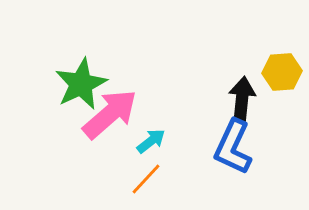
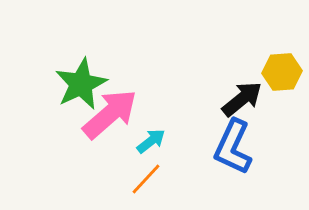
black arrow: rotated 45 degrees clockwise
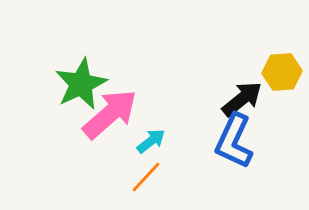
blue L-shape: moved 1 px right, 6 px up
orange line: moved 2 px up
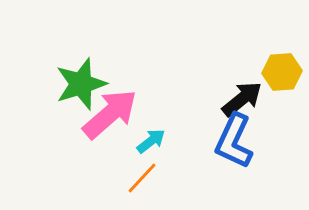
green star: rotated 8 degrees clockwise
orange line: moved 4 px left, 1 px down
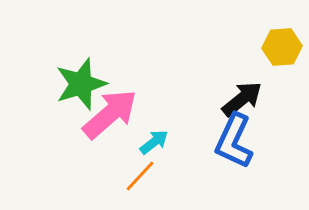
yellow hexagon: moved 25 px up
cyan arrow: moved 3 px right, 1 px down
orange line: moved 2 px left, 2 px up
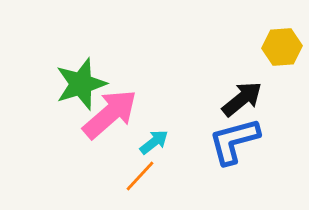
blue L-shape: rotated 50 degrees clockwise
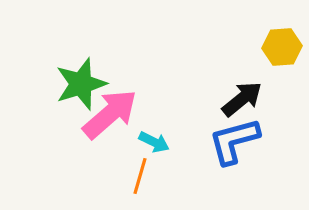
cyan arrow: rotated 64 degrees clockwise
orange line: rotated 27 degrees counterclockwise
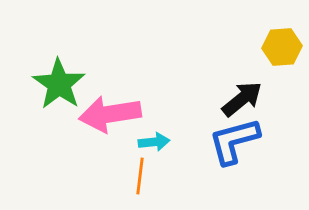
green star: moved 22 px left; rotated 20 degrees counterclockwise
pink arrow: rotated 148 degrees counterclockwise
cyan arrow: rotated 32 degrees counterclockwise
orange line: rotated 9 degrees counterclockwise
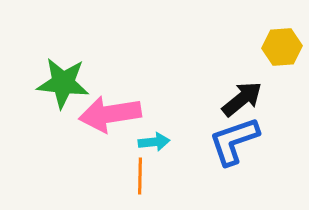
green star: moved 4 px right, 1 px up; rotated 28 degrees counterclockwise
blue L-shape: rotated 4 degrees counterclockwise
orange line: rotated 6 degrees counterclockwise
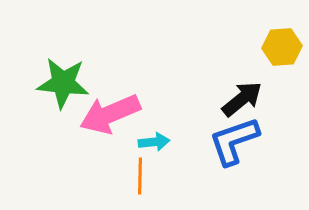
pink arrow: rotated 14 degrees counterclockwise
